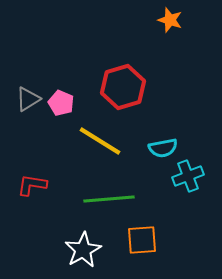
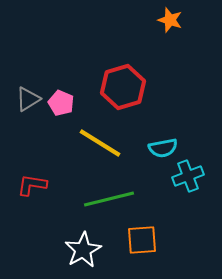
yellow line: moved 2 px down
green line: rotated 9 degrees counterclockwise
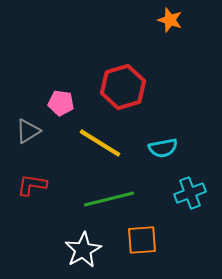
gray triangle: moved 32 px down
pink pentagon: rotated 15 degrees counterclockwise
cyan cross: moved 2 px right, 17 px down
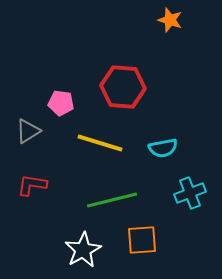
red hexagon: rotated 21 degrees clockwise
yellow line: rotated 15 degrees counterclockwise
green line: moved 3 px right, 1 px down
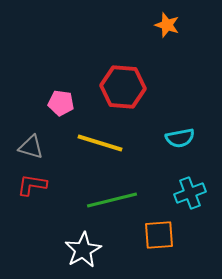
orange star: moved 3 px left, 5 px down
gray triangle: moved 3 px right, 16 px down; rotated 48 degrees clockwise
cyan semicircle: moved 17 px right, 10 px up
orange square: moved 17 px right, 5 px up
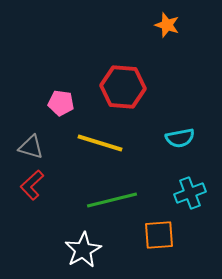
red L-shape: rotated 52 degrees counterclockwise
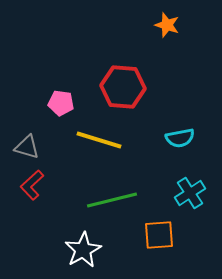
yellow line: moved 1 px left, 3 px up
gray triangle: moved 4 px left
cyan cross: rotated 12 degrees counterclockwise
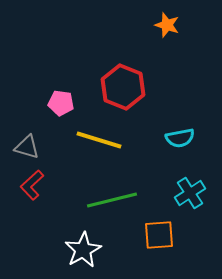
red hexagon: rotated 18 degrees clockwise
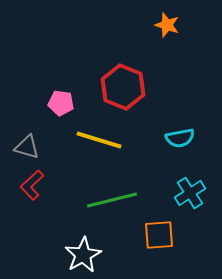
white star: moved 5 px down
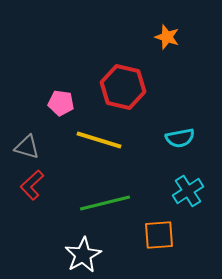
orange star: moved 12 px down
red hexagon: rotated 9 degrees counterclockwise
cyan cross: moved 2 px left, 2 px up
green line: moved 7 px left, 3 px down
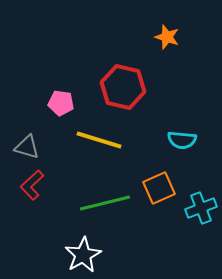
cyan semicircle: moved 2 px right, 2 px down; rotated 16 degrees clockwise
cyan cross: moved 13 px right, 17 px down; rotated 12 degrees clockwise
orange square: moved 47 px up; rotated 20 degrees counterclockwise
